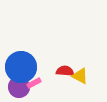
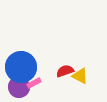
red semicircle: rotated 24 degrees counterclockwise
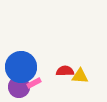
red semicircle: rotated 18 degrees clockwise
yellow triangle: rotated 24 degrees counterclockwise
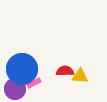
blue circle: moved 1 px right, 2 px down
purple circle: moved 4 px left, 2 px down
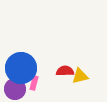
blue circle: moved 1 px left, 1 px up
yellow triangle: rotated 18 degrees counterclockwise
pink rectangle: rotated 48 degrees counterclockwise
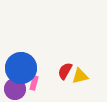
red semicircle: rotated 60 degrees counterclockwise
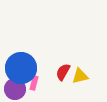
red semicircle: moved 2 px left, 1 px down
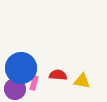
red semicircle: moved 5 px left, 3 px down; rotated 66 degrees clockwise
yellow triangle: moved 2 px right, 5 px down; rotated 24 degrees clockwise
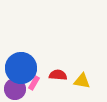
pink rectangle: rotated 16 degrees clockwise
